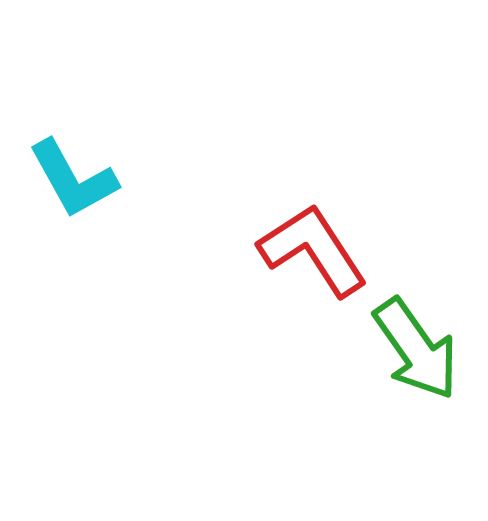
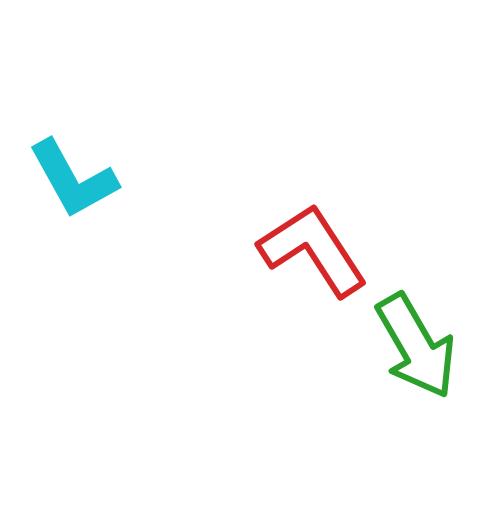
green arrow: moved 3 px up; rotated 5 degrees clockwise
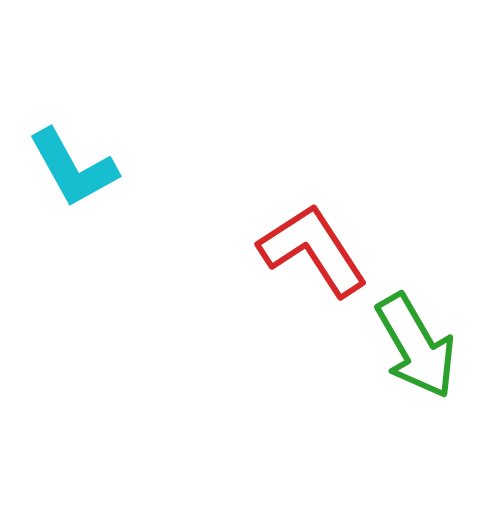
cyan L-shape: moved 11 px up
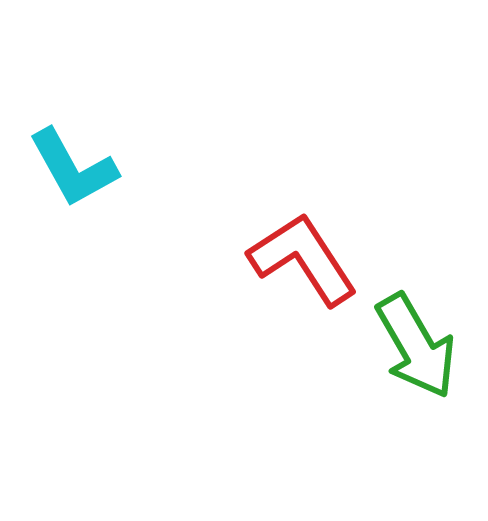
red L-shape: moved 10 px left, 9 px down
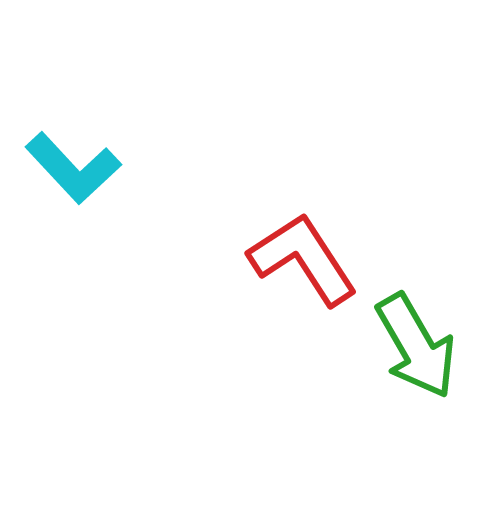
cyan L-shape: rotated 14 degrees counterclockwise
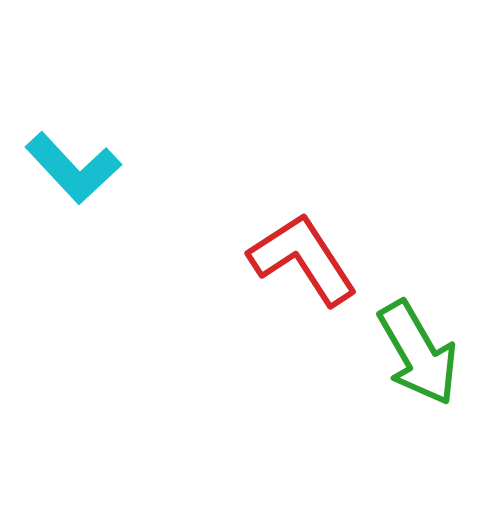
green arrow: moved 2 px right, 7 px down
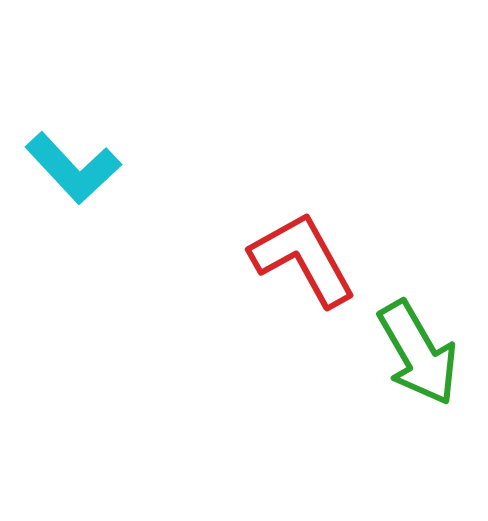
red L-shape: rotated 4 degrees clockwise
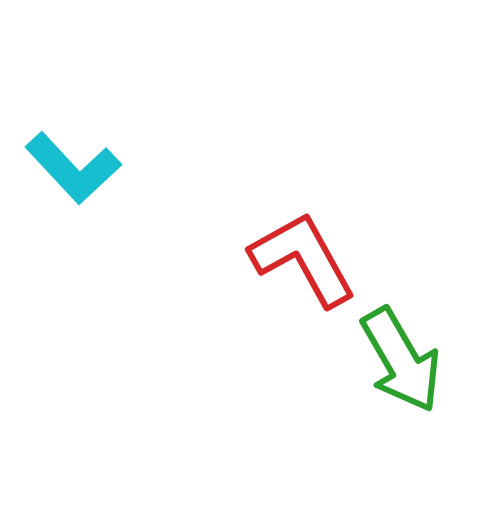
green arrow: moved 17 px left, 7 px down
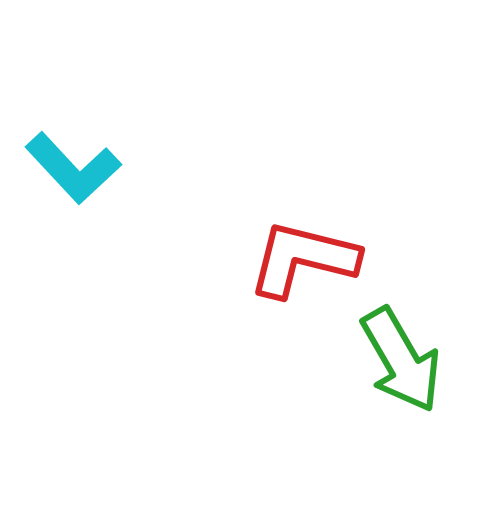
red L-shape: rotated 47 degrees counterclockwise
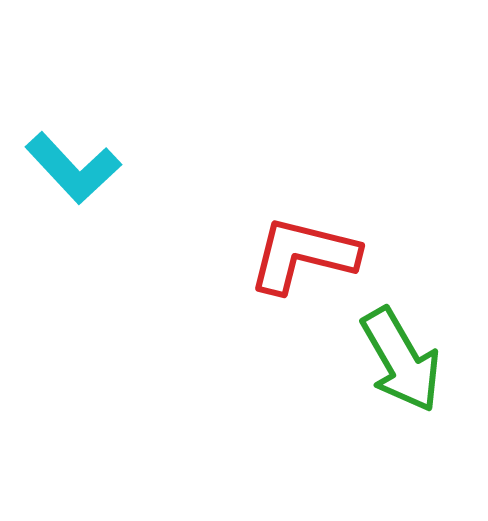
red L-shape: moved 4 px up
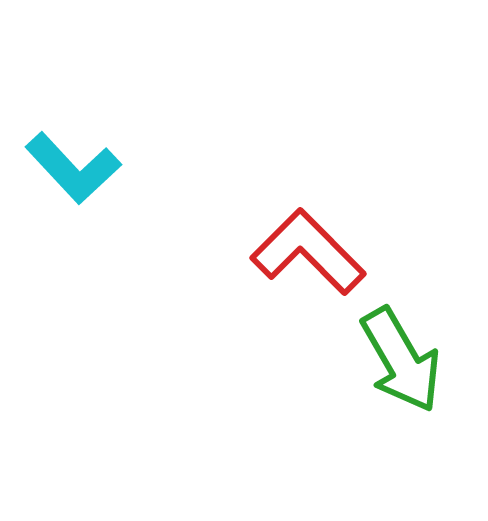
red L-shape: moved 5 px right, 3 px up; rotated 31 degrees clockwise
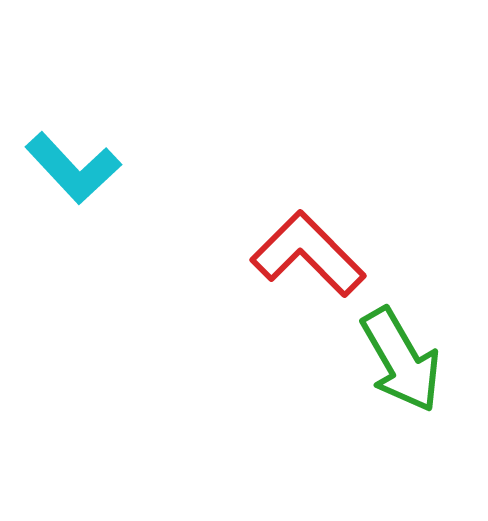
red L-shape: moved 2 px down
